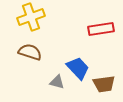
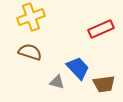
red rectangle: rotated 15 degrees counterclockwise
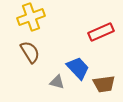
red rectangle: moved 3 px down
brown semicircle: rotated 40 degrees clockwise
